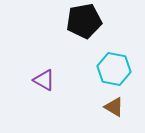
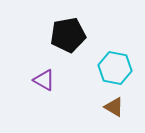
black pentagon: moved 16 px left, 14 px down
cyan hexagon: moved 1 px right, 1 px up
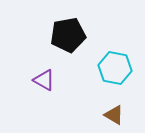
brown triangle: moved 8 px down
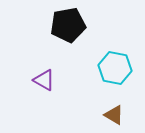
black pentagon: moved 10 px up
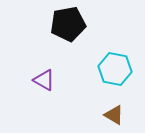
black pentagon: moved 1 px up
cyan hexagon: moved 1 px down
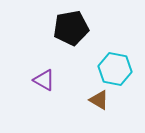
black pentagon: moved 3 px right, 4 px down
brown triangle: moved 15 px left, 15 px up
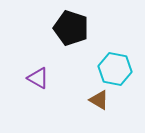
black pentagon: rotated 28 degrees clockwise
purple triangle: moved 6 px left, 2 px up
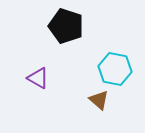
black pentagon: moved 5 px left, 2 px up
brown triangle: rotated 10 degrees clockwise
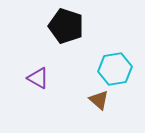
cyan hexagon: rotated 20 degrees counterclockwise
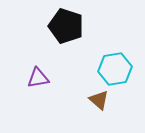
purple triangle: rotated 40 degrees counterclockwise
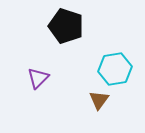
purple triangle: rotated 35 degrees counterclockwise
brown triangle: rotated 25 degrees clockwise
